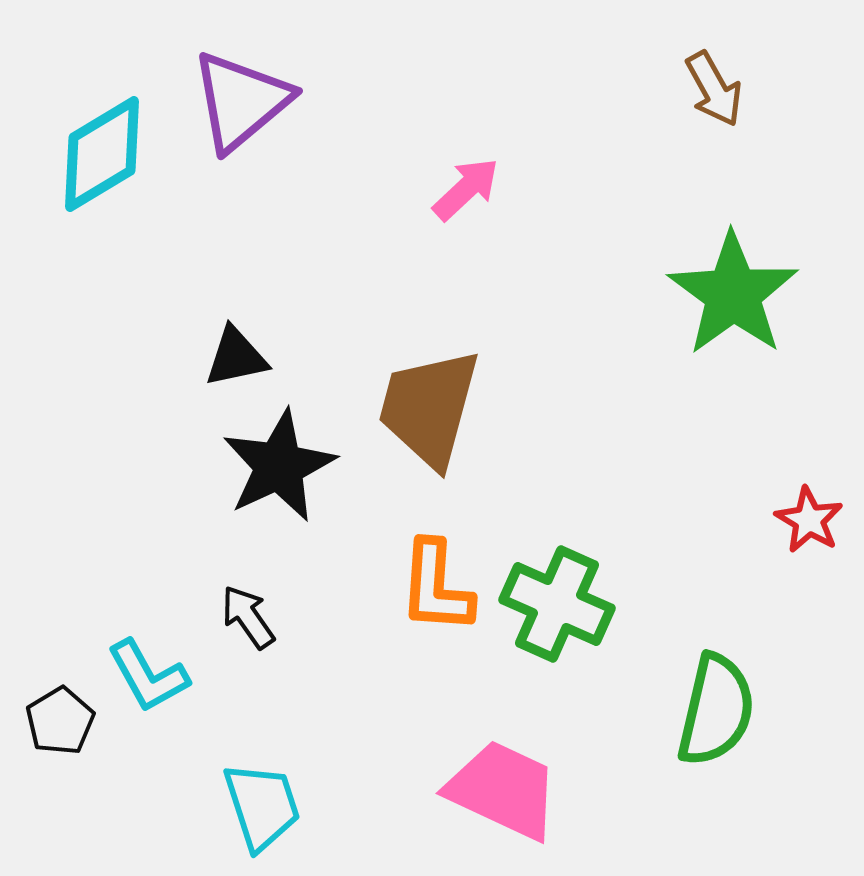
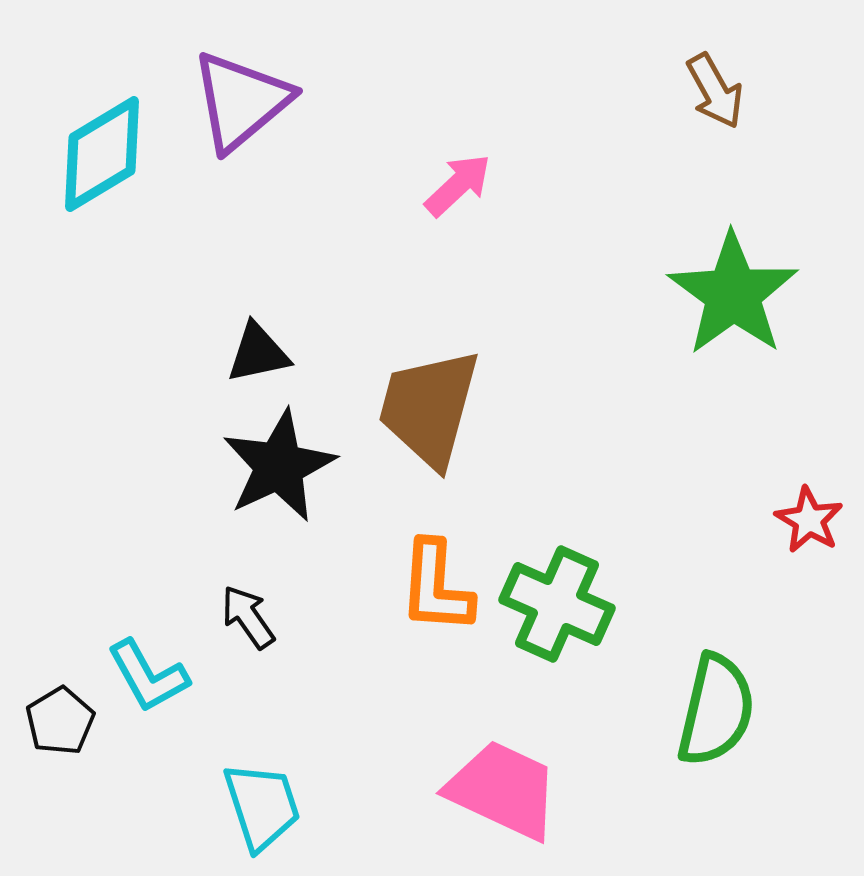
brown arrow: moved 1 px right, 2 px down
pink arrow: moved 8 px left, 4 px up
black triangle: moved 22 px right, 4 px up
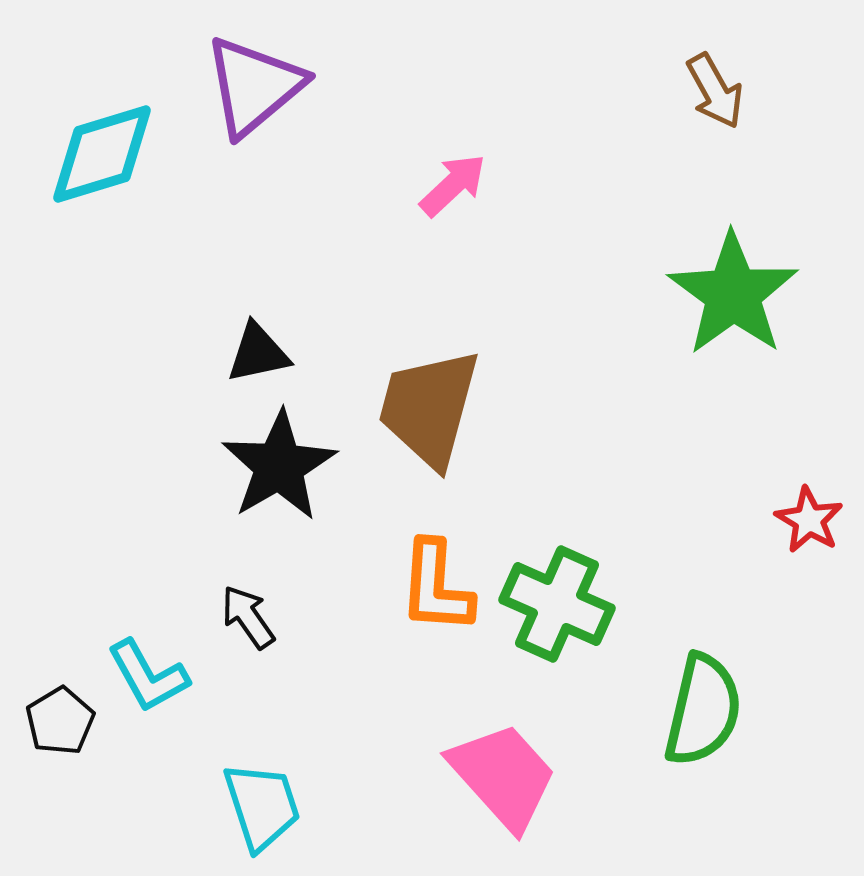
purple triangle: moved 13 px right, 15 px up
cyan diamond: rotated 14 degrees clockwise
pink arrow: moved 5 px left
black star: rotated 5 degrees counterclockwise
green semicircle: moved 13 px left
pink trapezoid: moved 14 px up; rotated 23 degrees clockwise
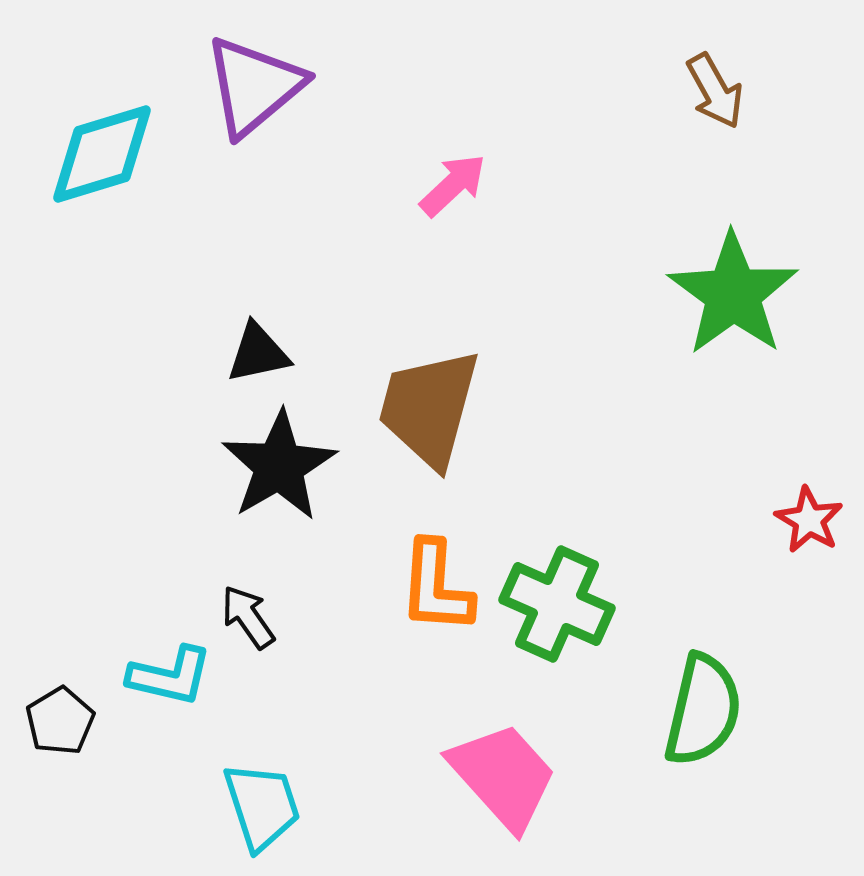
cyan L-shape: moved 22 px right; rotated 48 degrees counterclockwise
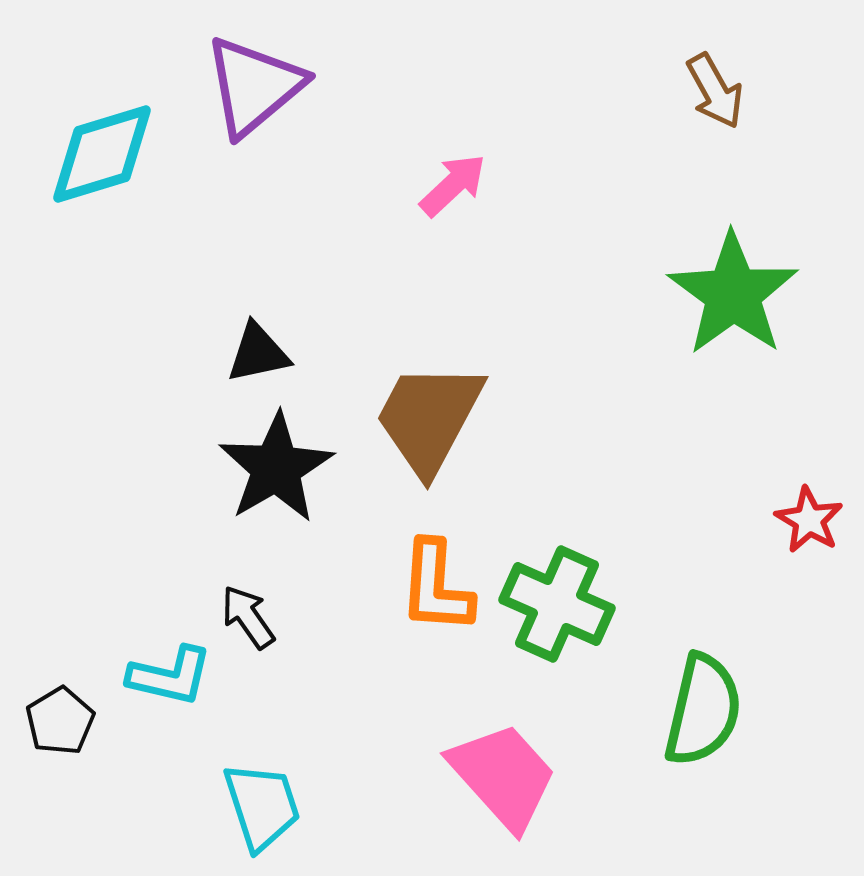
brown trapezoid: moved 10 px down; rotated 13 degrees clockwise
black star: moved 3 px left, 2 px down
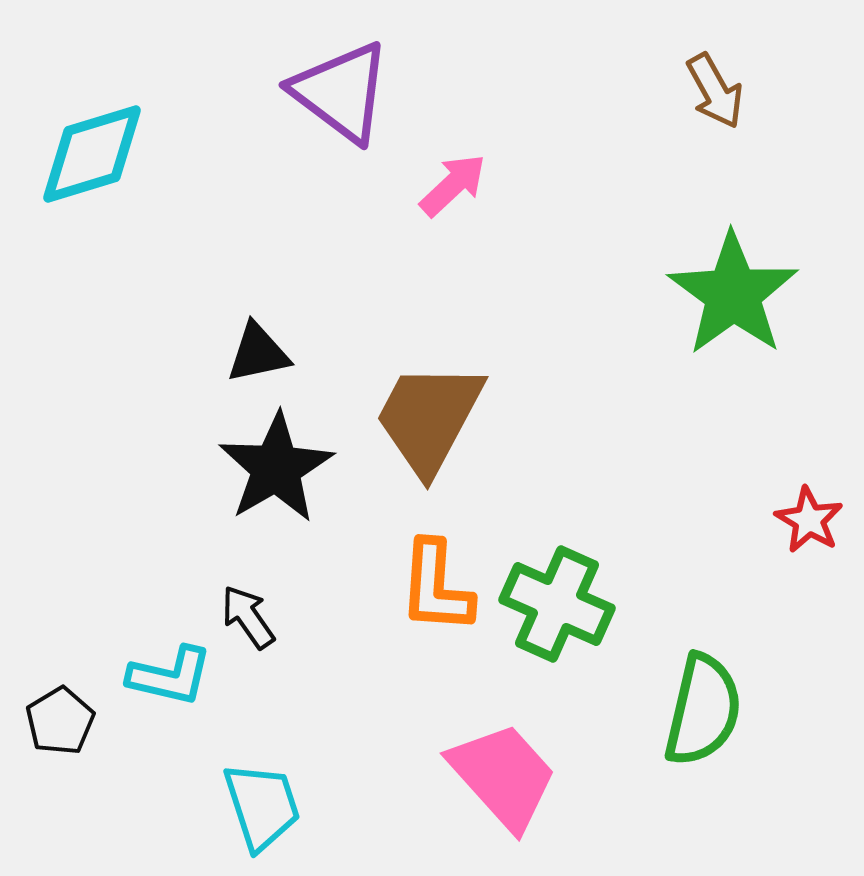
purple triangle: moved 87 px right, 6 px down; rotated 43 degrees counterclockwise
cyan diamond: moved 10 px left
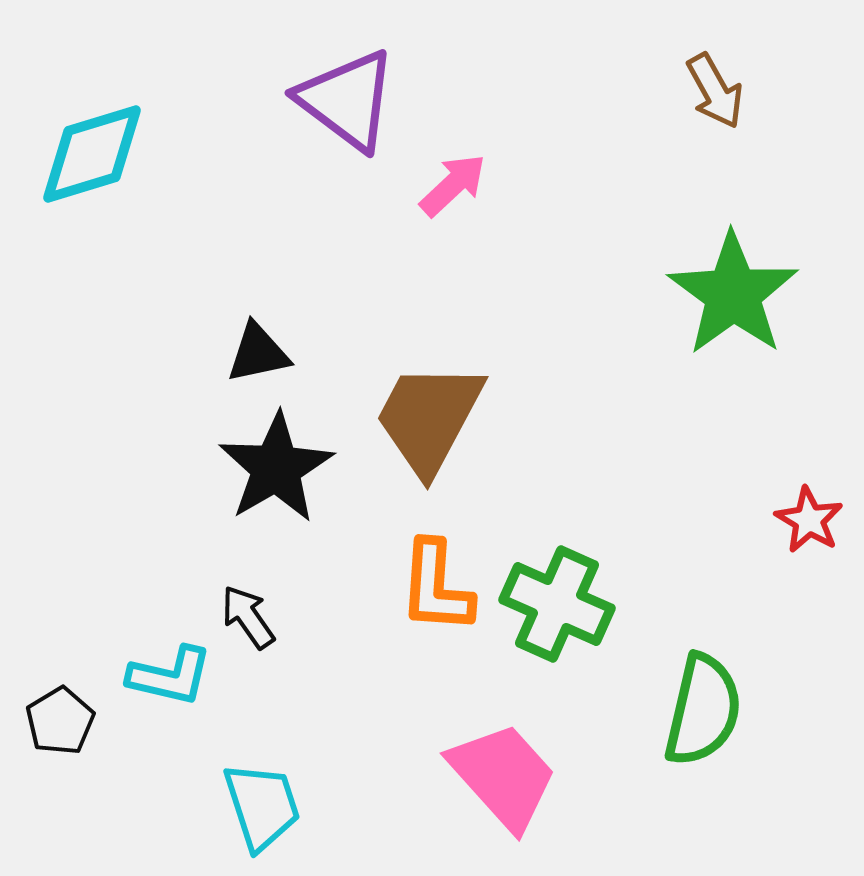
purple triangle: moved 6 px right, 8 px down
